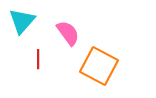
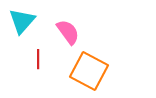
pink semicircle: moved 1 px up
orange square: moved 10 px left, 5 px down
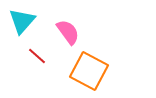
red line: moved 1 px left, 3 px up; rotated 48 degrees counterclockwise
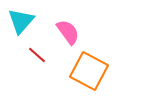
cyan triangle: moved 1 px left
red line: moved 1 px up
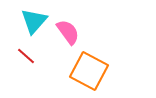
cyan triangle: moved 13 px right
red line: moved 11 px left, 1 px down
